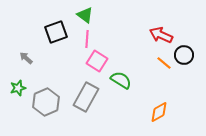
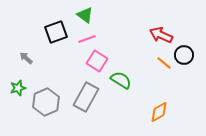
pink line: rotated 66 degrees clockwise
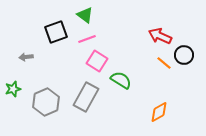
red arrow: moved 1 px left, 1 px down
gray arrow: moved 1 px up; rotated 48 degrees counterclockwise
green star: moved 5 px left, 1 px down
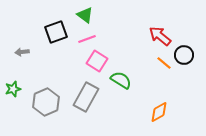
red arrow: rotated 15 degrees clockwise
gray arrow: moved 4 px left, 5 px up
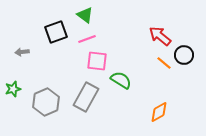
pink square: rotated 25 degrees counterclockwise
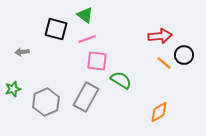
black square: moved 3 px up; rotated 35 degrees clockwise
red arrow: rotated 135 degrees clockwise
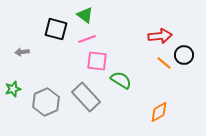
gray rectangle: rotated 72 degrees counterclockwise
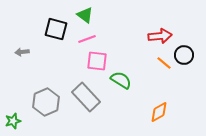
green star: moved 32 px down
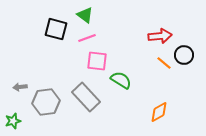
pink line: moved 1 px up
gray arrow: moved 2 px left, 35 px down
gray hexagon: rotated 16 degrees clockwise
